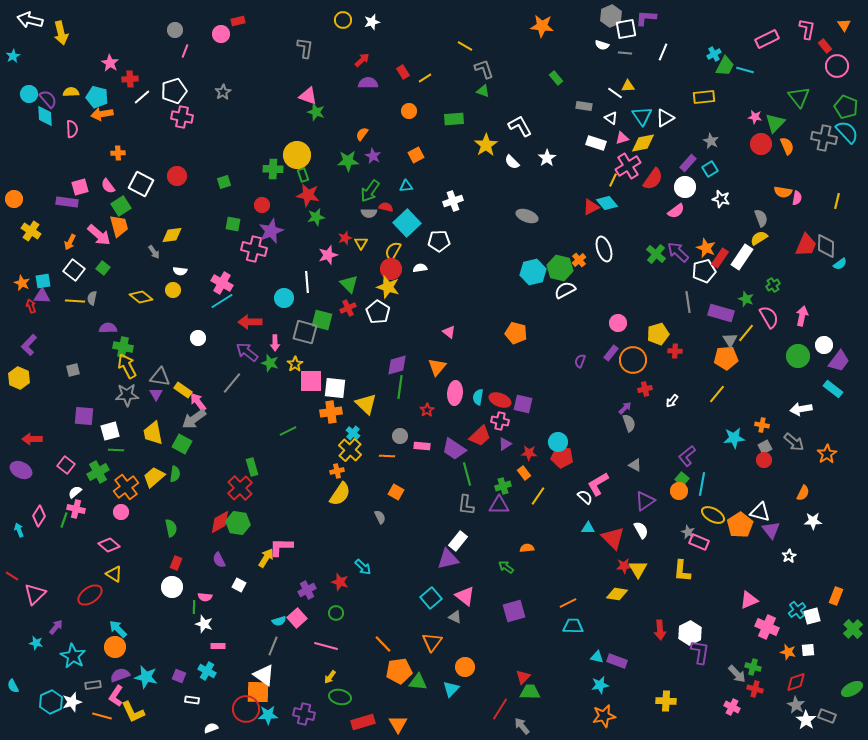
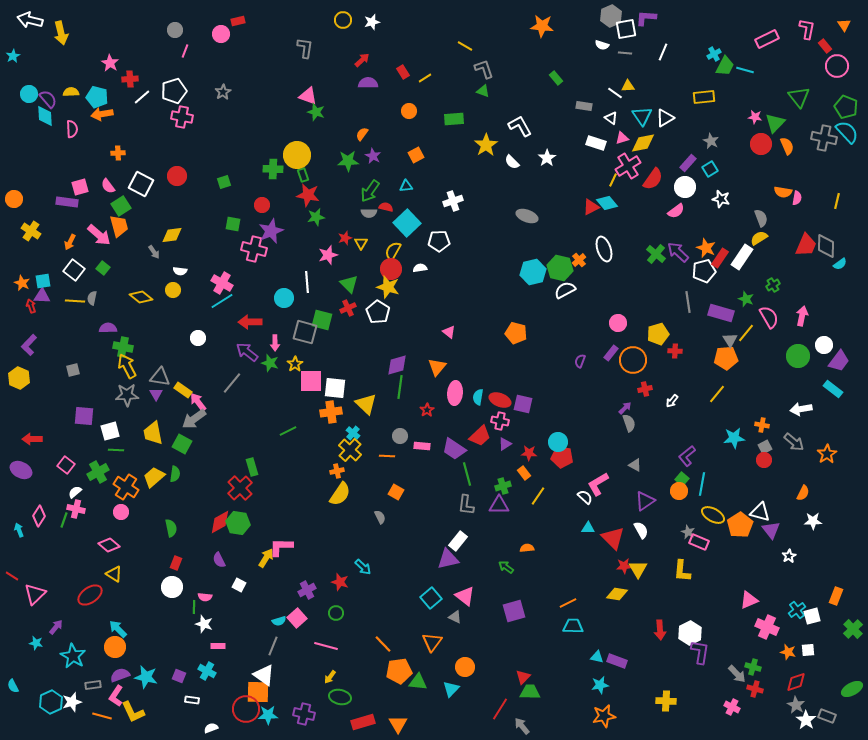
orange cross at (126, 487): rotated 20 degrees counterclockwise
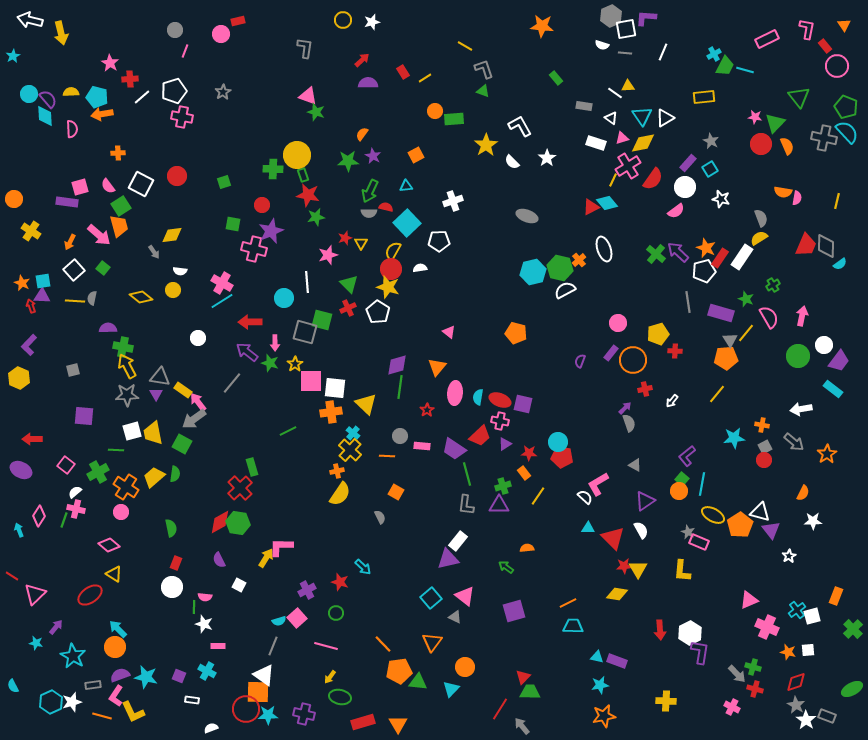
orange circle at (409, 111): moved 26 px right
green arrow at (370, 191): rotated 10 degrees counterclockwise
white square at (74, 270): rotated 10 degrees clockwise
white square at (110, 431): moved 22 px right
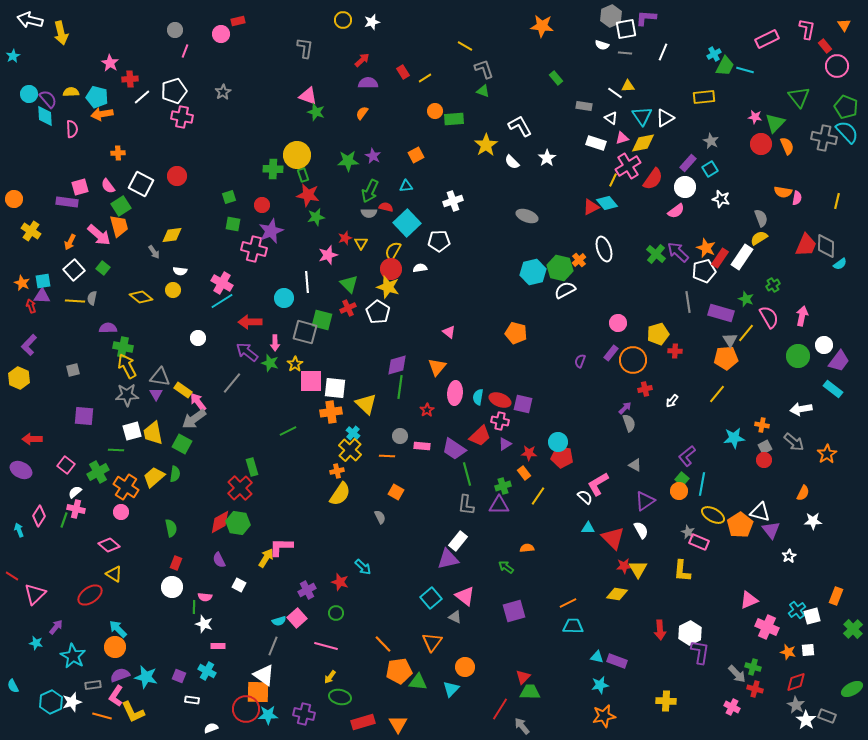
orange semicircle at (362, 134): moved 21 px up
green square at (224, 182): moved 5 px right, 15 px down
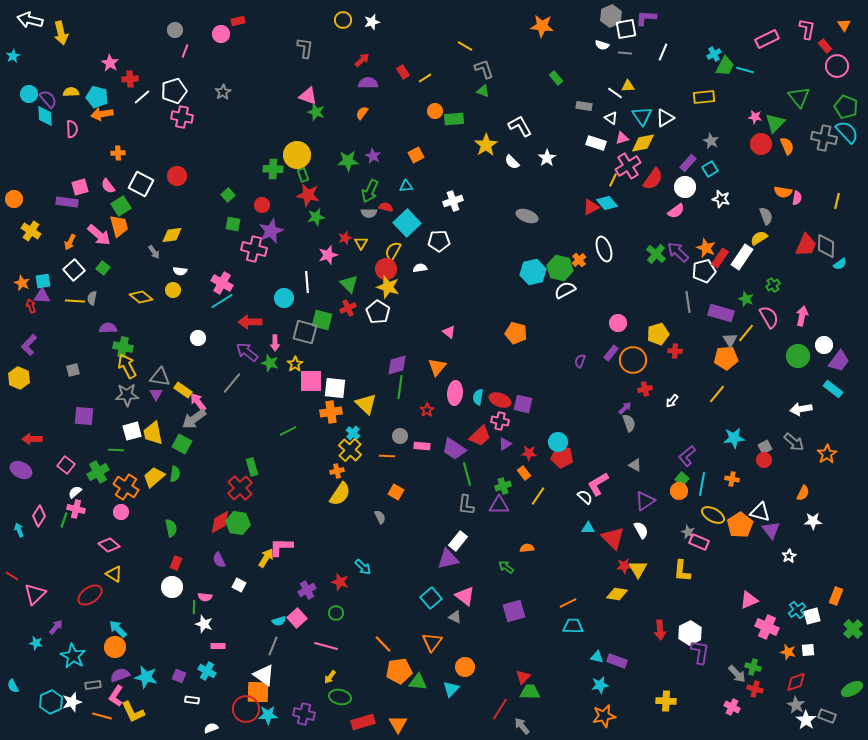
green square at (229, 197): moved 1 px left, 2 px up; rotated 24 degrees counterclockwise
gray semicircle at (761, 218): moved 5 px right, 2 px up
red circle at (391, 269): moved 5 px left
orange cross at (762, 425): moved 30 px left, 54 px down
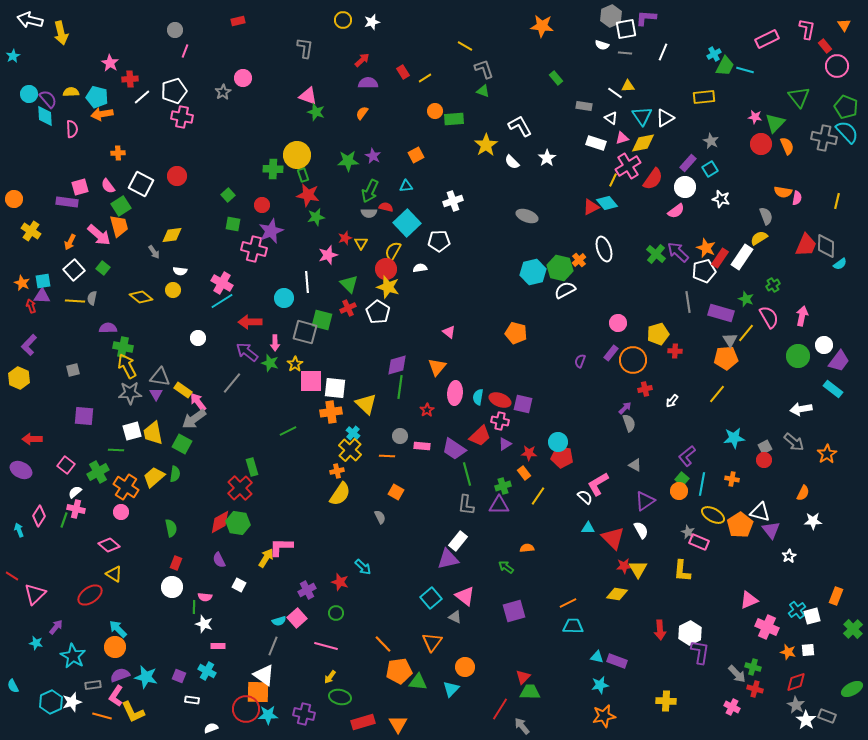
pink circle at (221, 34): moved 22 px right, 44 px down
gray star at (127, 395): moved 3 px right, 2 px up
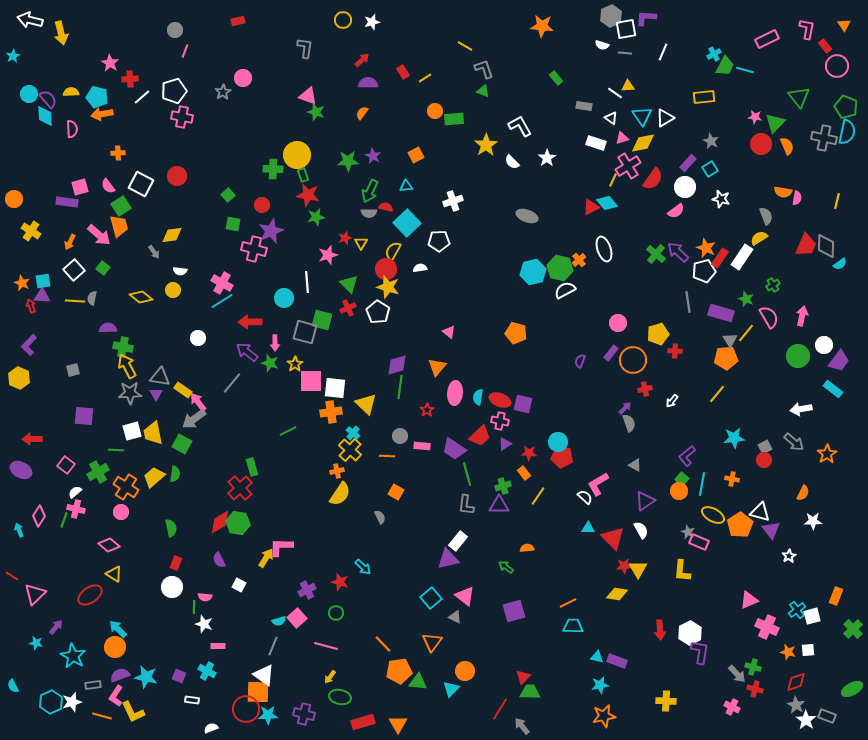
cyan semicircle at (847, 132): rotated 55 degrees clockwise
orange circle at (465, 667): moved 4 px down
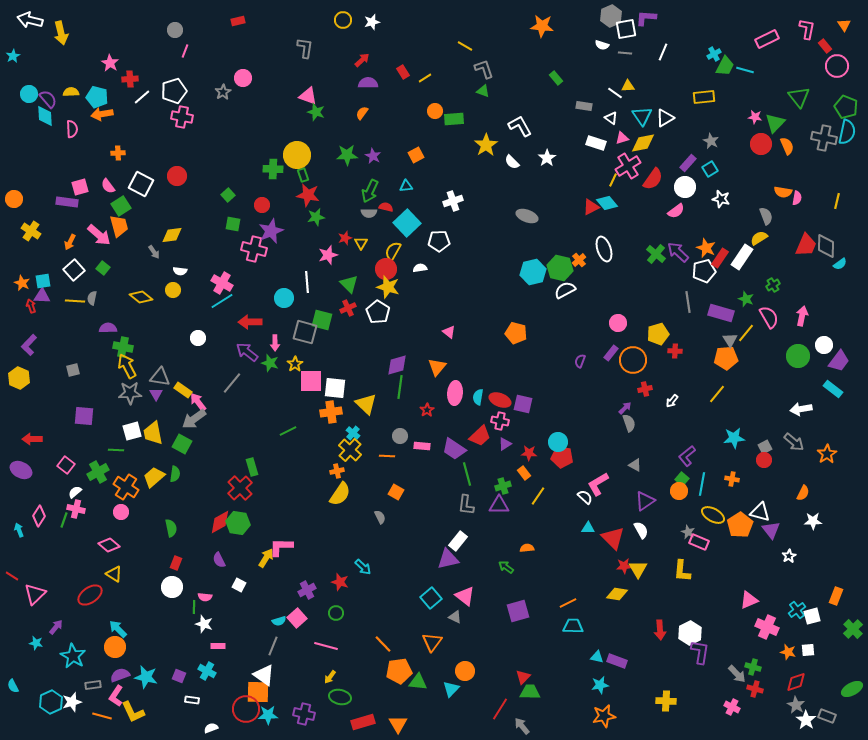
green star at (348, 161): moved 1 px left, 6 px up
purple square at (514, 611): moved 4 px right
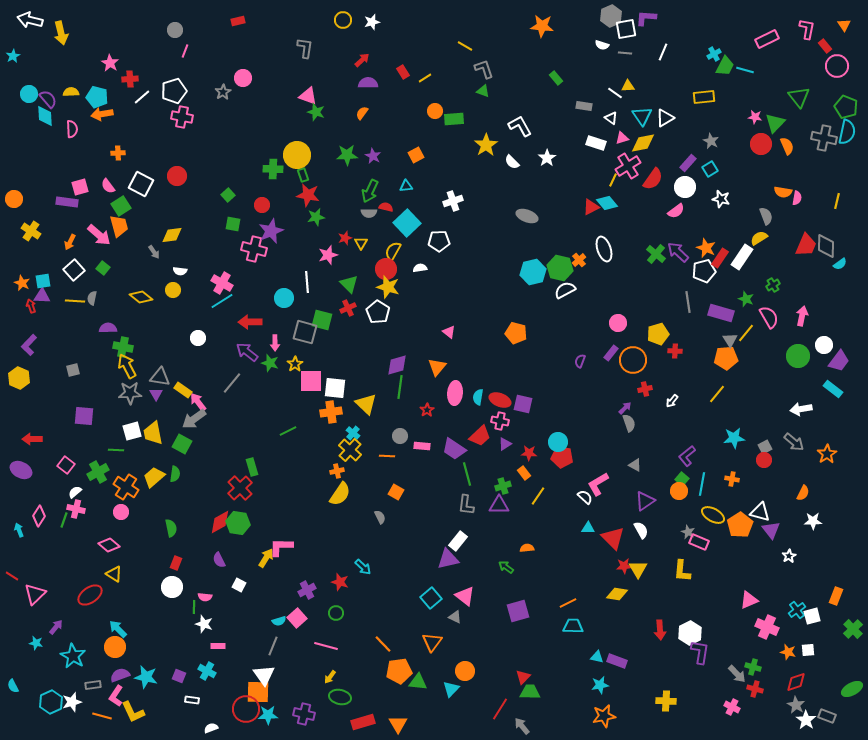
white triangle at (264, 675): rotated 20 degrees clockwise
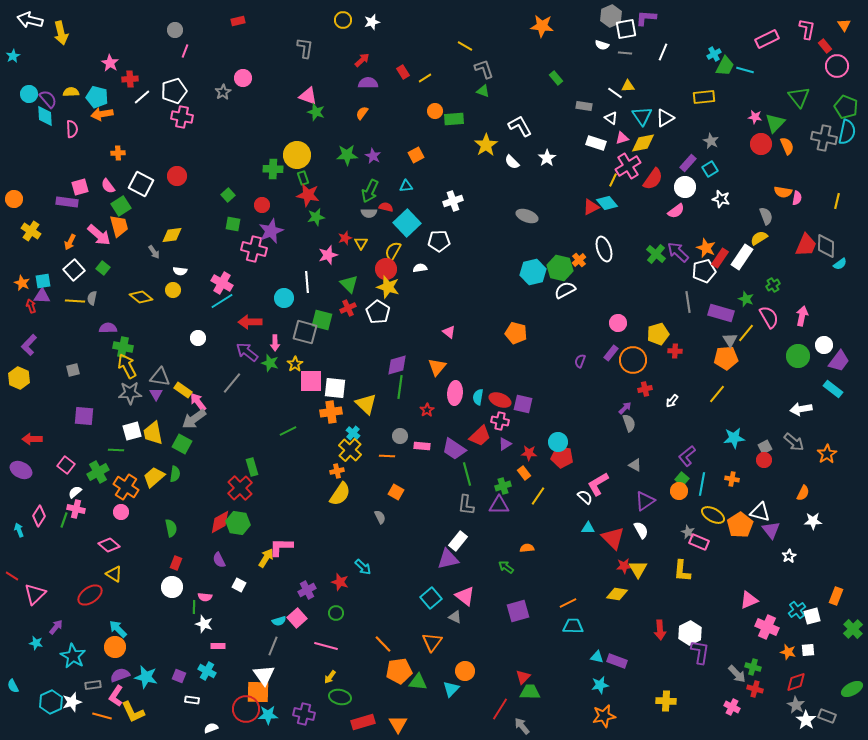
green rectangle at (303, 175): moved 3 px down
